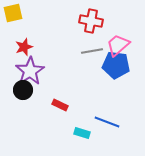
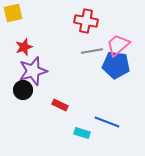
red cross: moved 5 px left
purple star: moved 3 px right; rotated 16 degrees clockwise
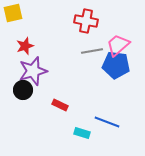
red star: moved 1 px right, 1 px up
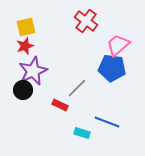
yellow square: moved 13 px right, 14 px down
red cross: rotated 25 degrees clockwise
gray line: moved 15 px left, 37 px down; rotated 35 degrees counterclockwise
blue pentagon: moved 4 px left, 3 px down
purple star: rotated 8 degrees counterclockwise
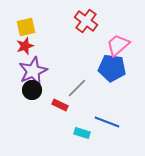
black circle: moved 9 px right
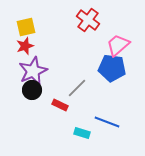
red cross: moved 2 px right, 1 px up
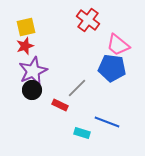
pink trapezoid: rotated 100 degrees counterclockwise
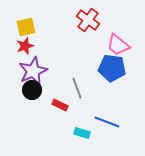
gray line: rotated 65 degrees counterclockwise
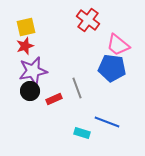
purple star: rotated 12 degrees clockwise
black circle: moved 2 px left, 1 px down
red rectangle: moved 6 px left, 6 px up; rotated 49 degrees counterclockwise
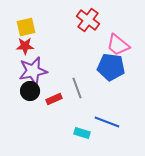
red star: rotated 18 degrees clockwise
blue pentagon: moved 1 px left, 1 px up
